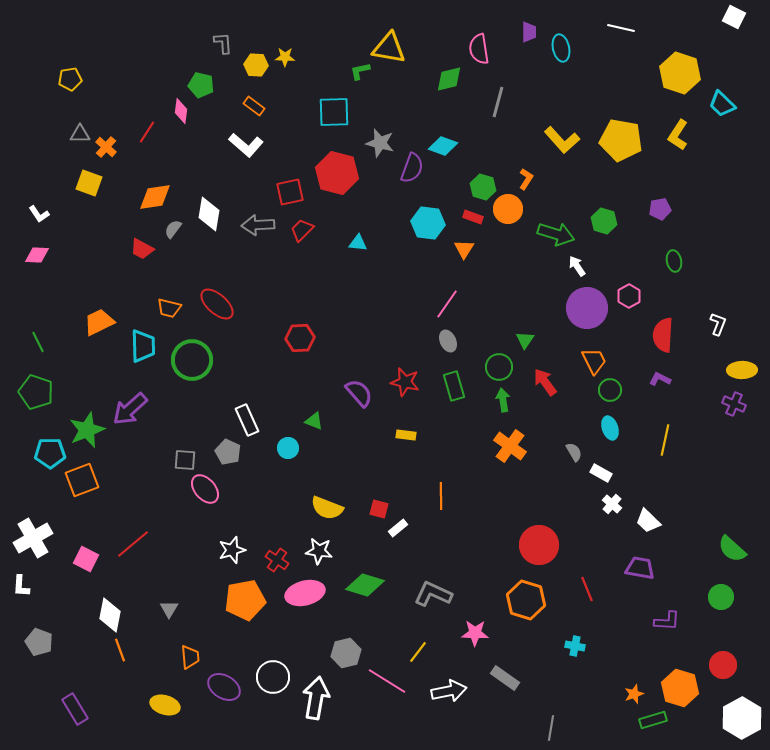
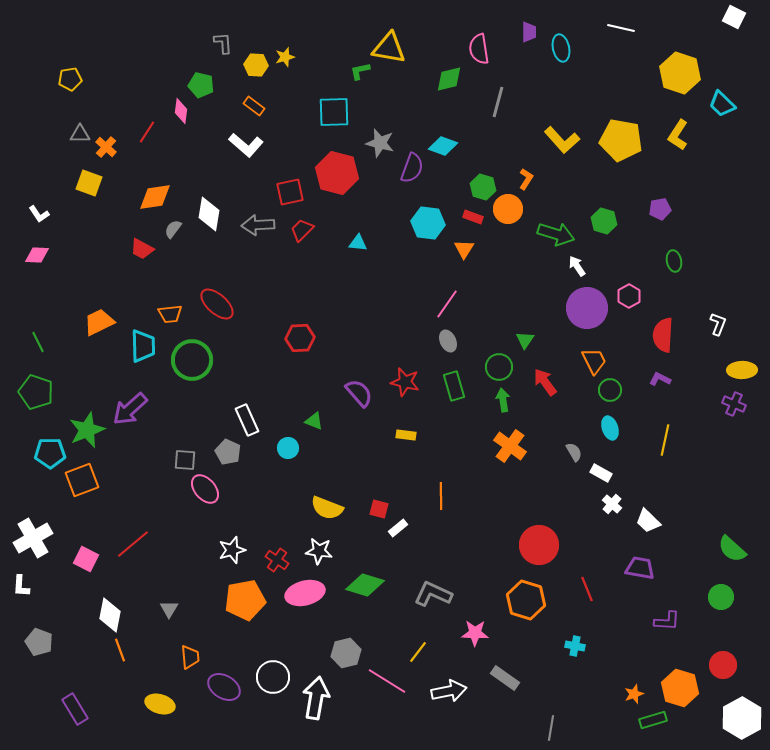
yellow star at (285, 57): rotated 18 degrees counterclockwise
orange trapezoid at (169, 308): moved 1 px right, 6 px down; rotated 20 degrees counterclockwise
yellow ellipse at (165, 705): moved 5 px left, 1 px up
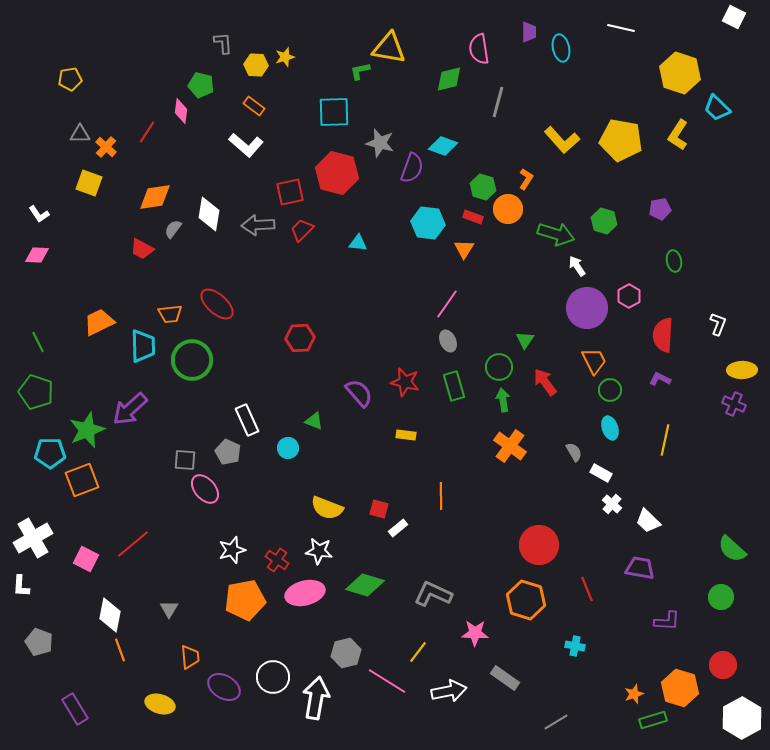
cyan trapezoid at (722, 104): moved 5 px left, 4 px down
gray line at (551, 728): moved 5 px right, 6 px up; rotated 50 degrees clockwise
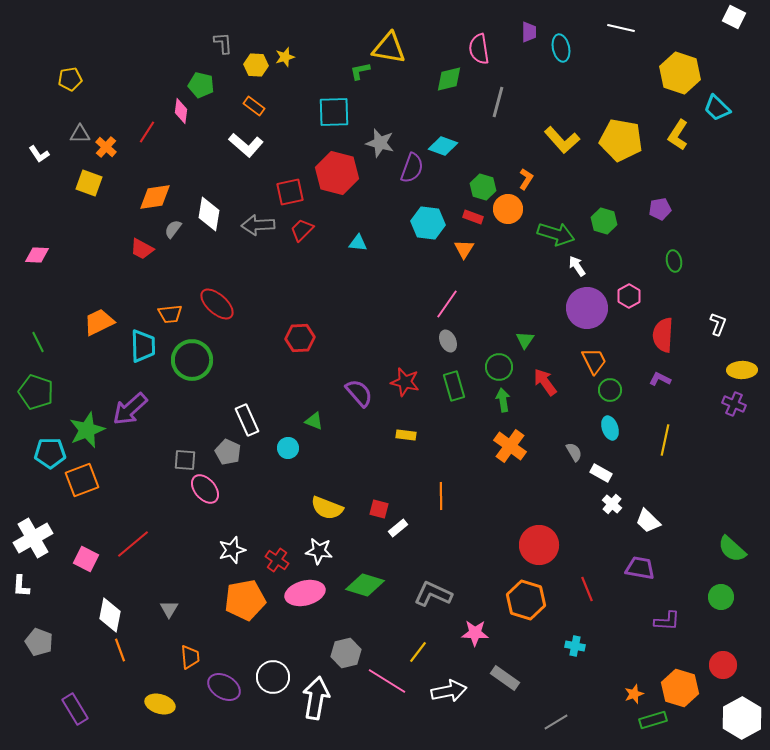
white L-shape at (39, 214): moved 60 px up
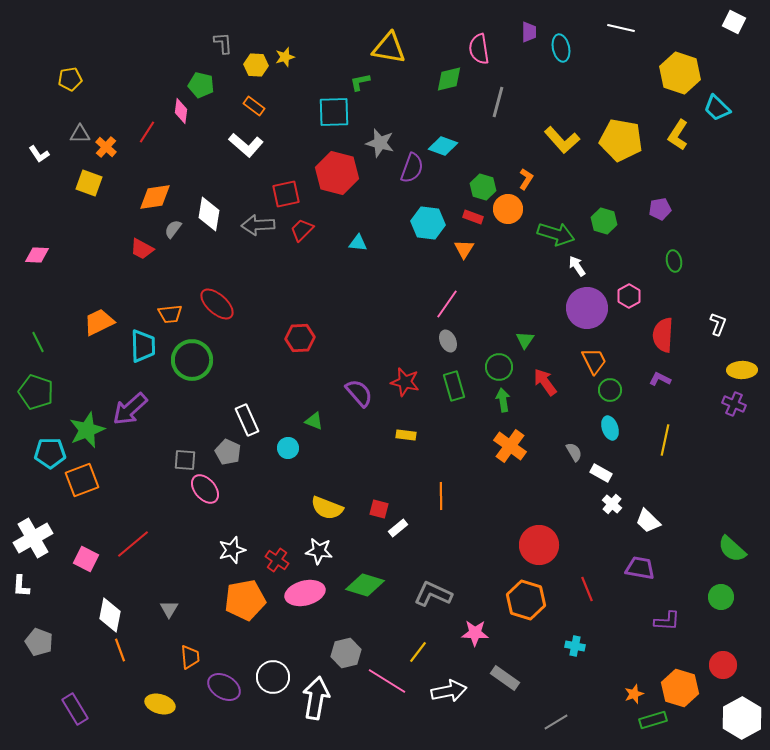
white square at (734, 17): moved 5 px down
green L-shape at (360, 71): moved 11 px down
red square at (290, 192): moved 4 px left, 2 px down
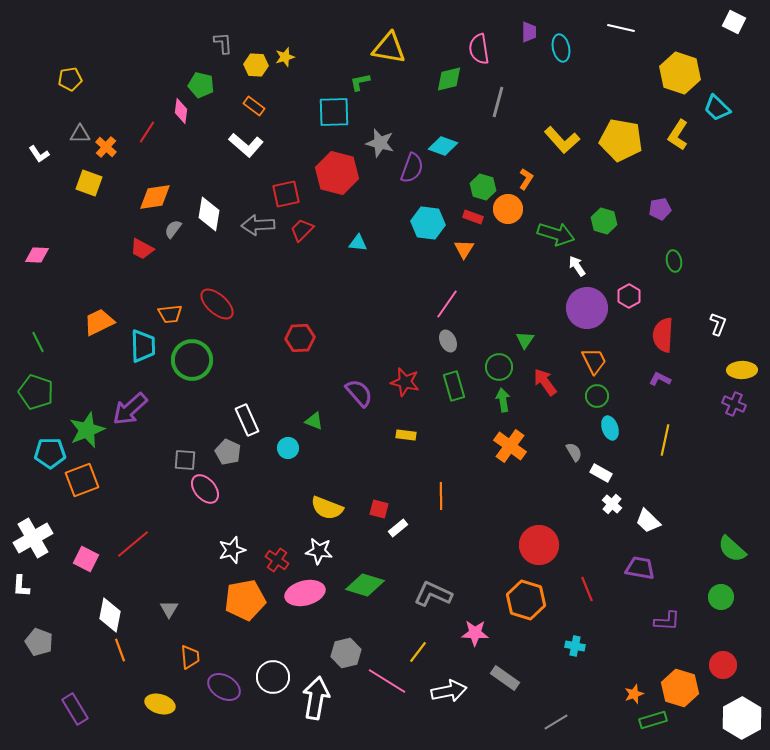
green circle at (610, 390): moved 13 px left, 6 px down
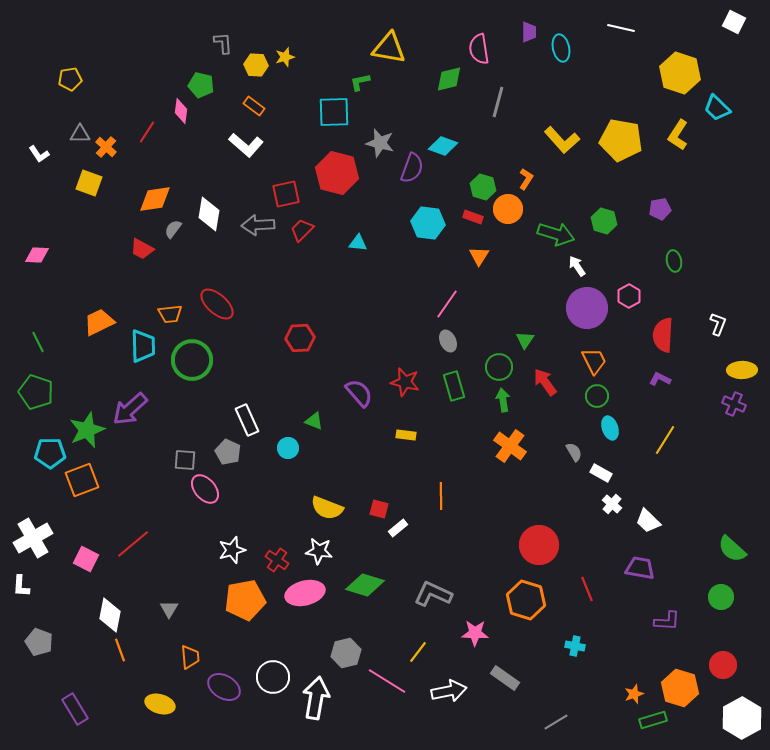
orange diamond at (155, 197): moved 2 px down
orange triangle at (464, 249): moved 15 px right, 7 px down
yellow line at (665, 440): rotated 20 degrees clockwise
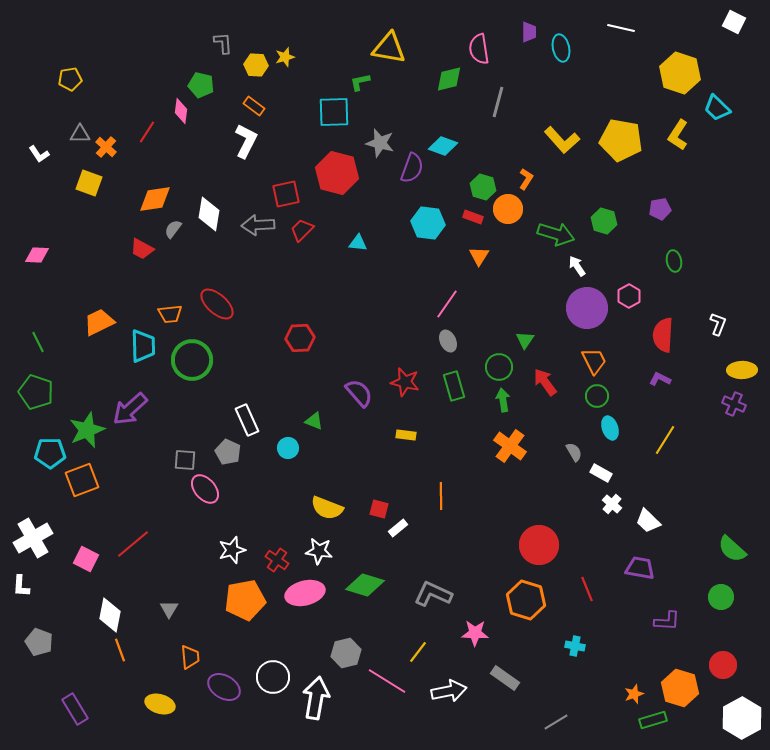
white L-shape at (246, 145): moved 4 px up; rotated 104 degrees counterclockwise
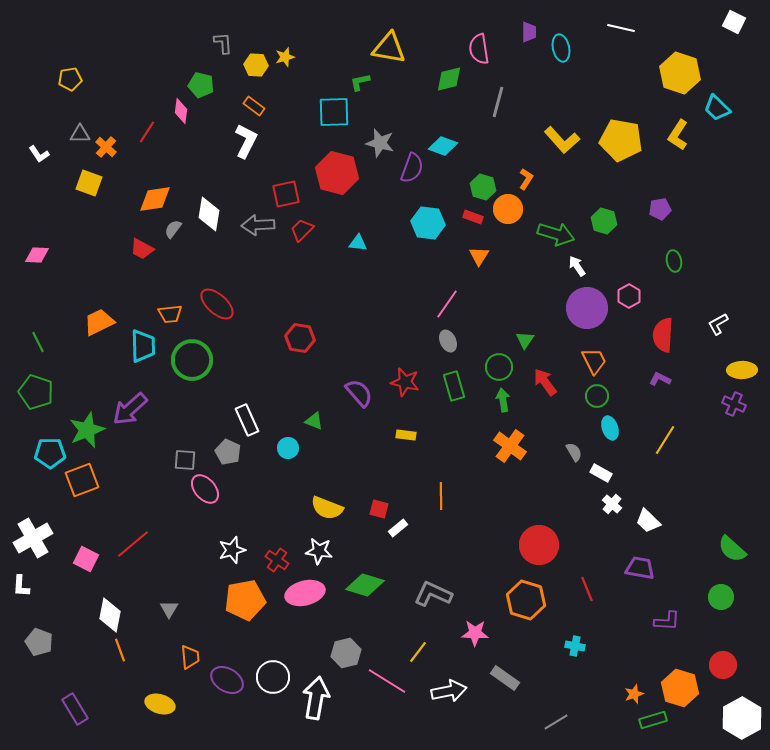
white L-shape at (718, 324): rotated 140 degrees counterclockwise
red hexagon at (300, 338): rotated 12 degrees clockwise
purple ellipse at (224, 687): moved 3 px right, 7 px up
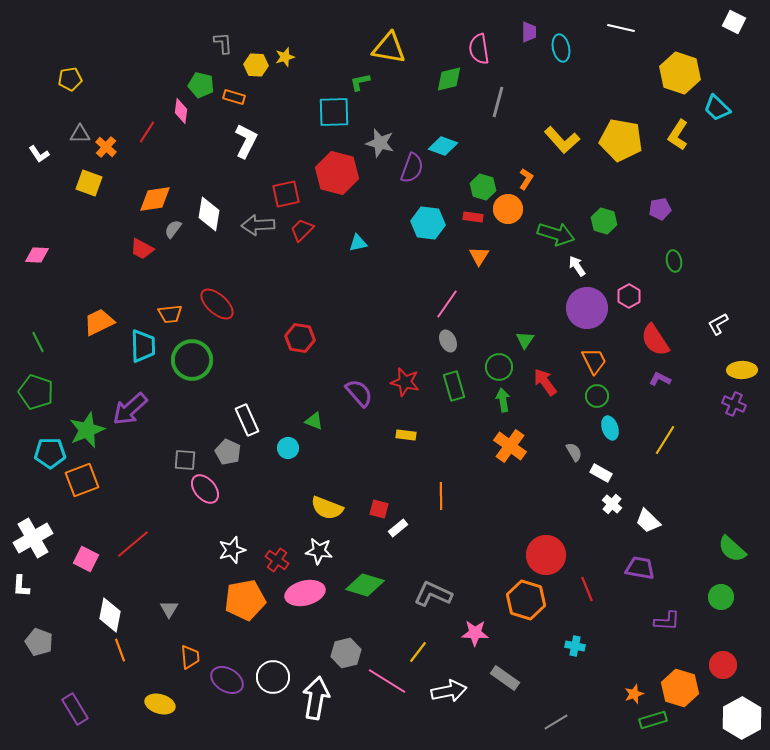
orange rectangle at (254, 106): moved 20 px left, 9 px up; rotated 20 degrees counterclockwise
red rectangle at (473, 217): rotated 12 degrees counterclockwise
cyan triangle at (358, 243): rotated 18 degrees counterclockwise
red semicircle at (663, 335): moved 8 px left, 5 px down; rotated 36 degrees counterclockwise
red circle at (539, 545): moved 7 px right, 10 px down
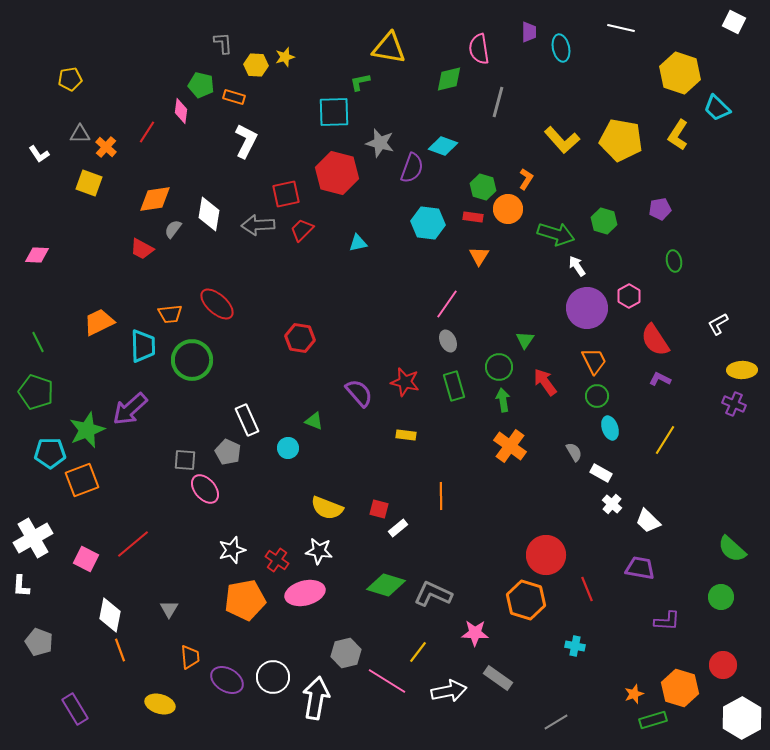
green diamond at (365, 585): moved 21 px right
gray rectangle at (505, 678): moved 7 px left
